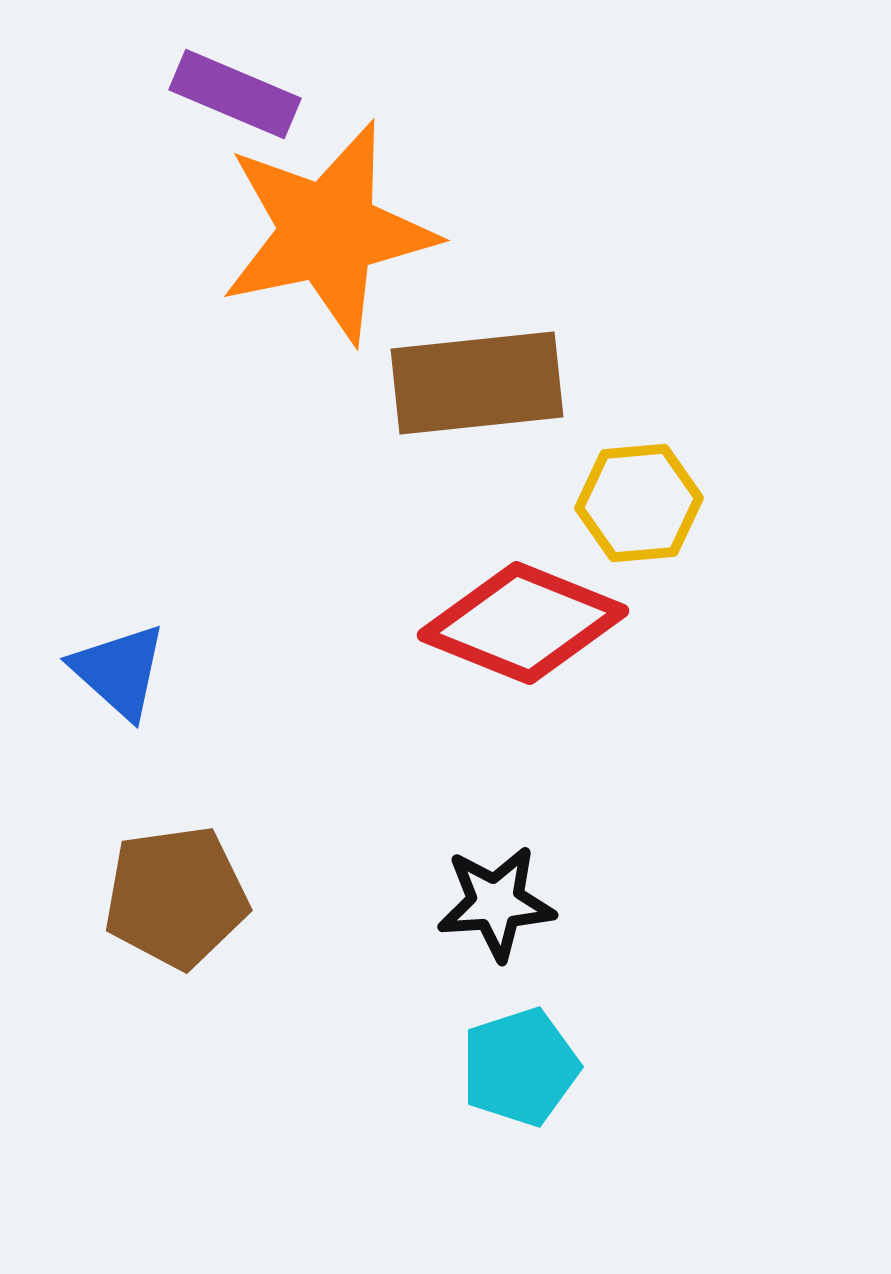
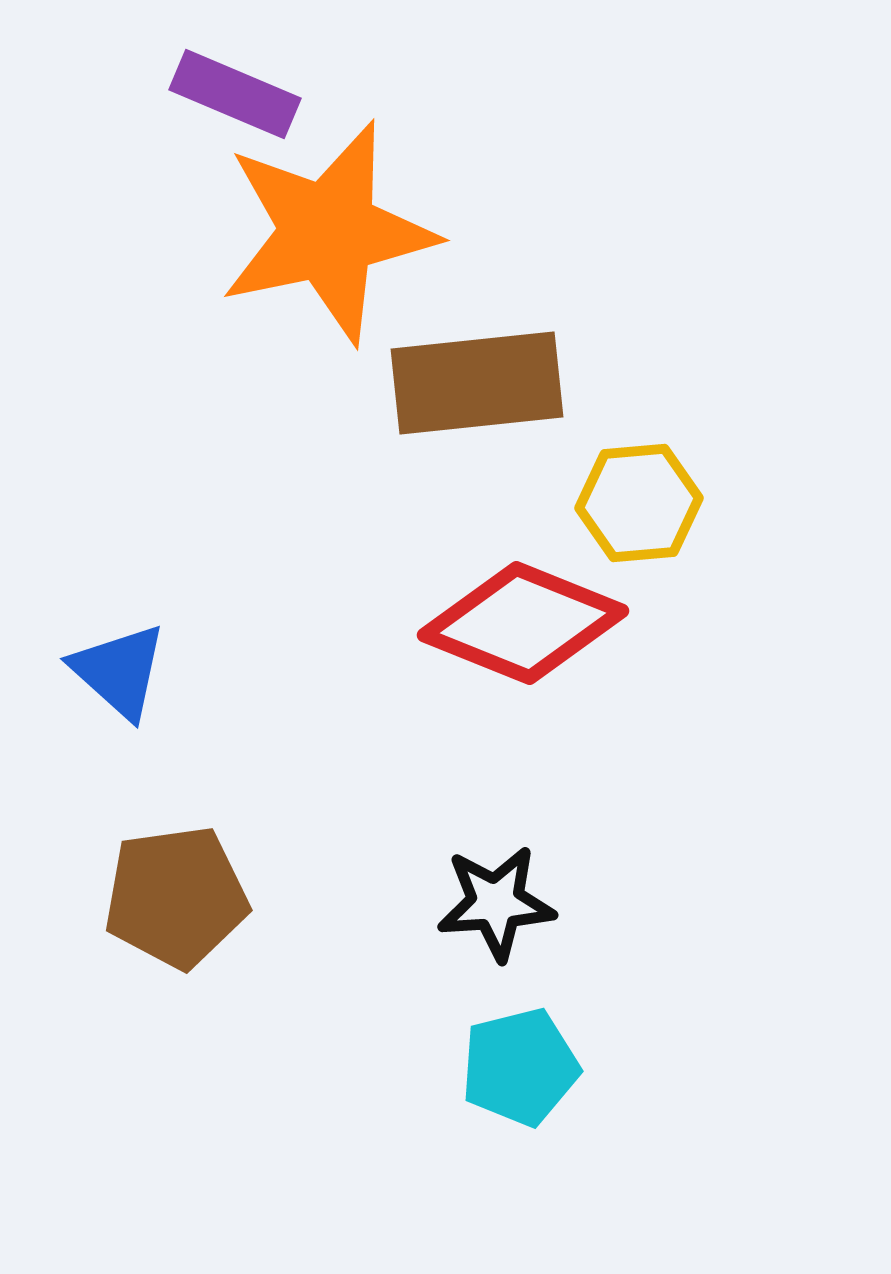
cyan pentagon: rotated 4 degrees clockwise
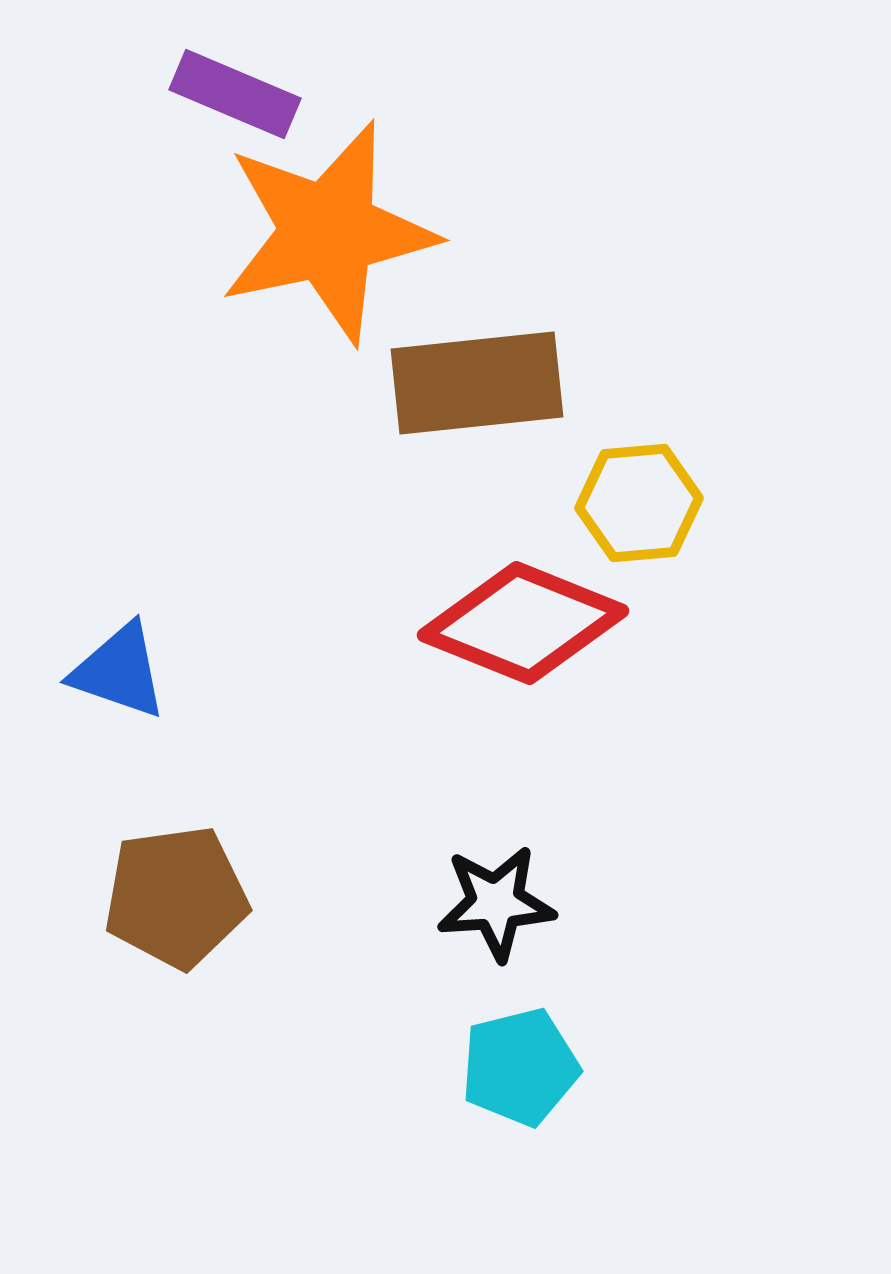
blue triangle: rotated 23 degrees counterclockwise
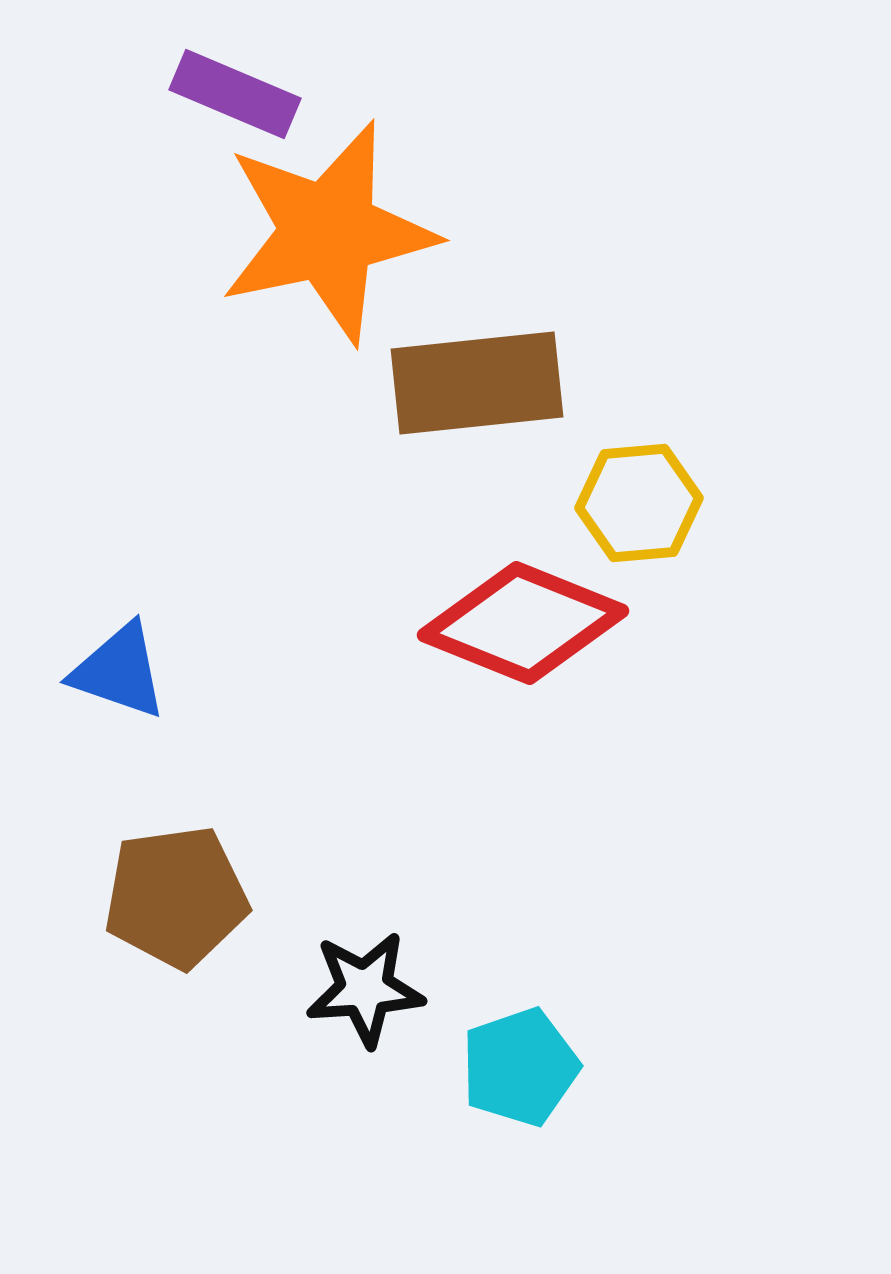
black star: moved 131 px left, 86 px down
cyan pentagon: rotated 5 degrees counterclockwise
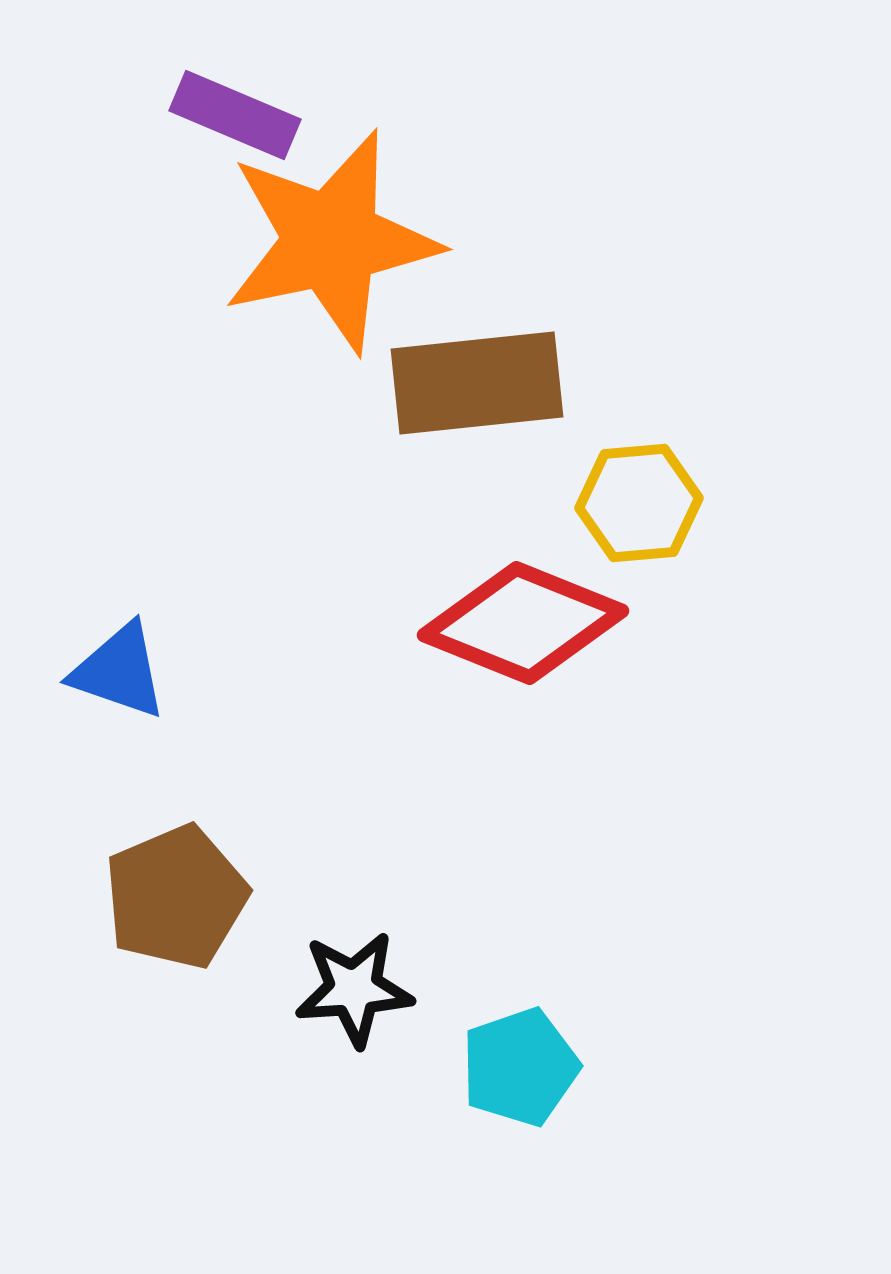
purple rectangle: moved 21 px down
orange star: moved 3 px right, 9 px down
brown pentagon: rotated 15 degrees counterclockwise
black star: moved 11 px left
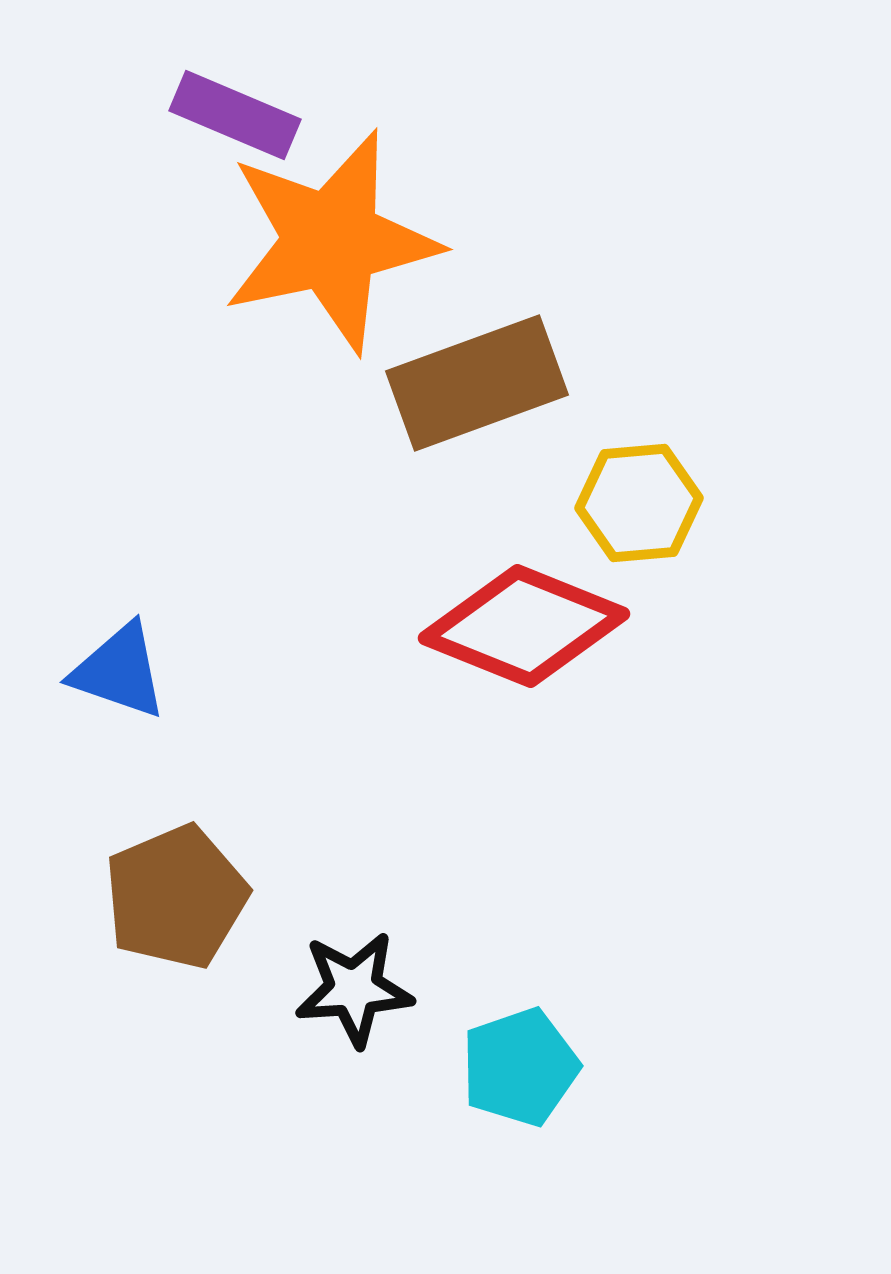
brown rectangle: rotated 14 degrees counterclockwise
red diamond: moved 1 px right, 3 px down
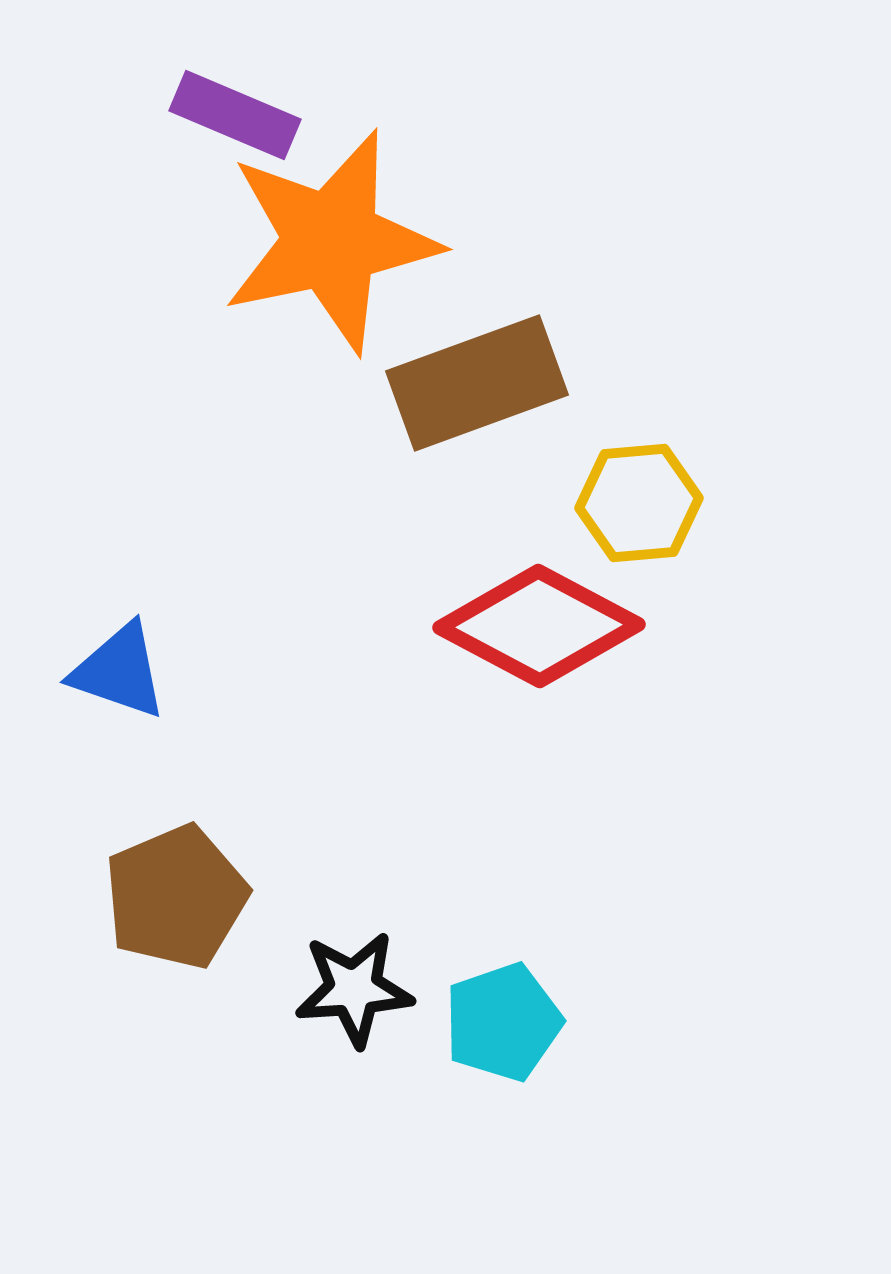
red diamond: moved 15 px right; rotated 6 degrees clockwise
cyan pentagon: moved 17 px left, 45 px up
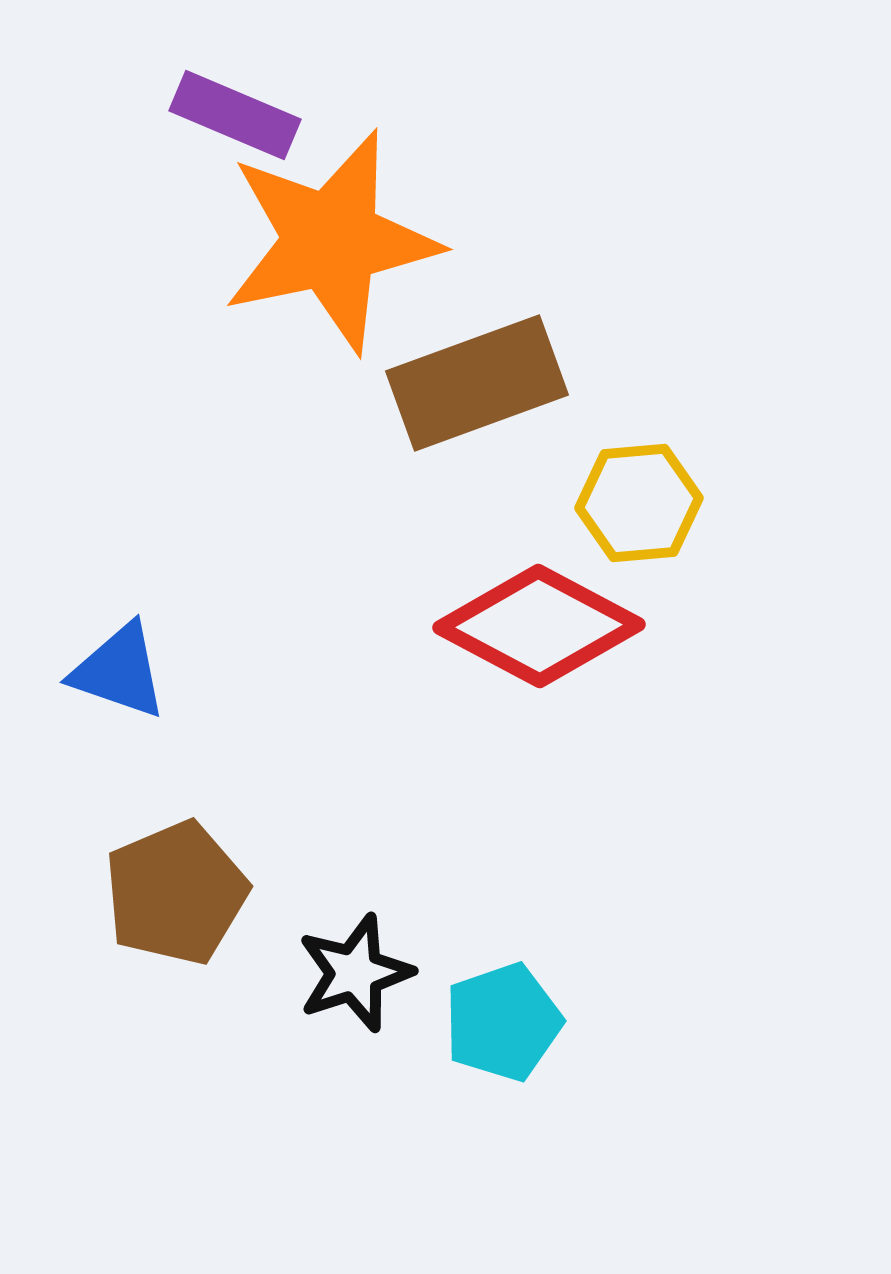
brown pentagon: moved 4 px up
black star: moved 1 px right, 16 px up; rotated 14 degrees counterclockwise
